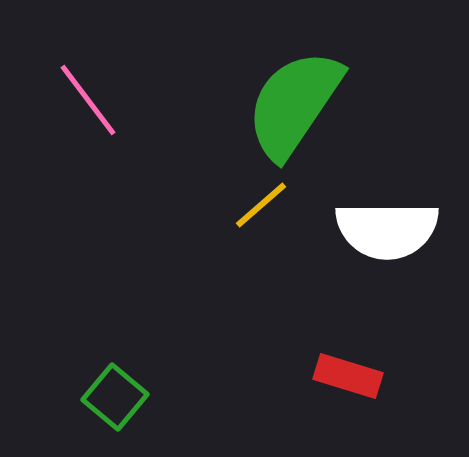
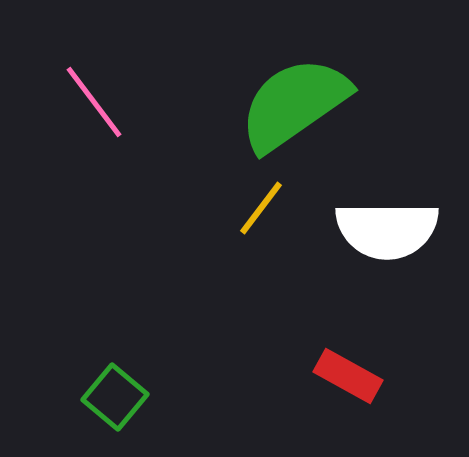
pink line: moved 6 px right, 2 px down
green semicircle: rotated 21 degrees clockwise
yellow line: moved 3 px down; rotated 12 degrees counterclockwise
red rectangle: rotated 12 degrees clockwise
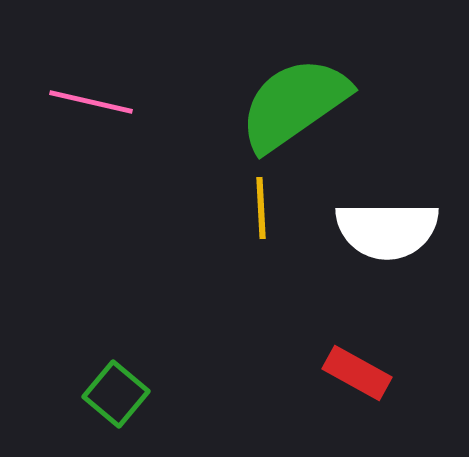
pink line: moved 3 px left; rotated 40 degrees counterclockwise
yellow line: rotated 40 degrees counterclockwise
red rectangle: moved 9 px right, 3 px up
green square: moved 1 px right, 3 px up
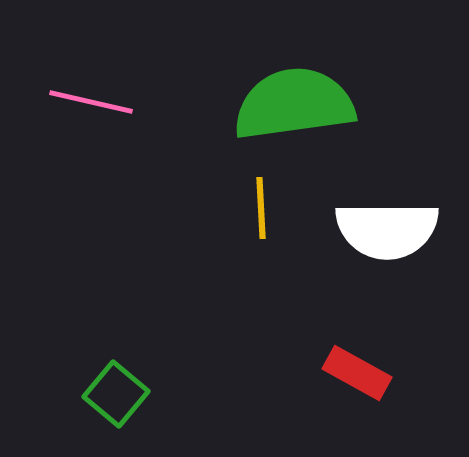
green semicircle: rotated 27 degrees clockwise
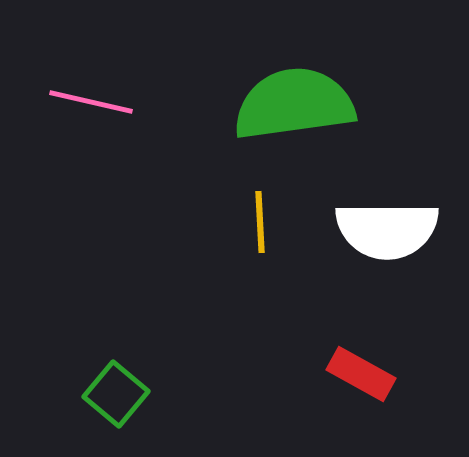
yellow line: moved 1 px left, 14 px down
red rectangle: moved 4 px right, 1 px down
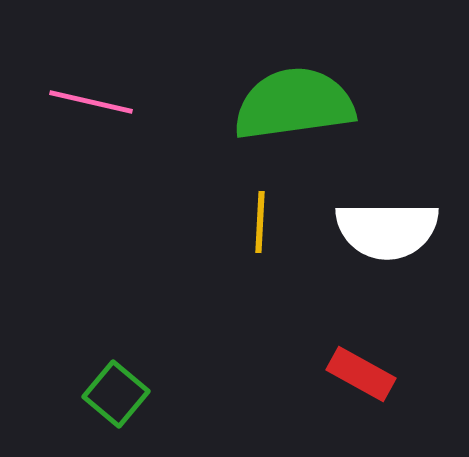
yellow line: rotated 6 degrees clockwise
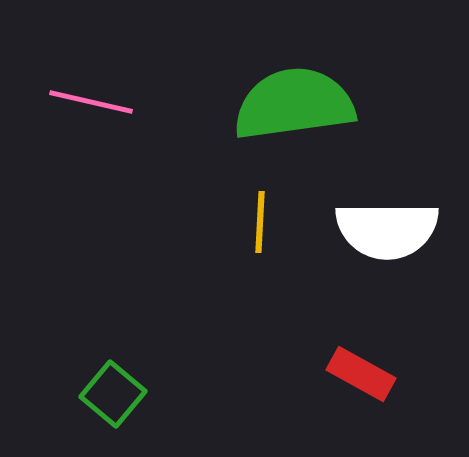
green square: moved 3 px left
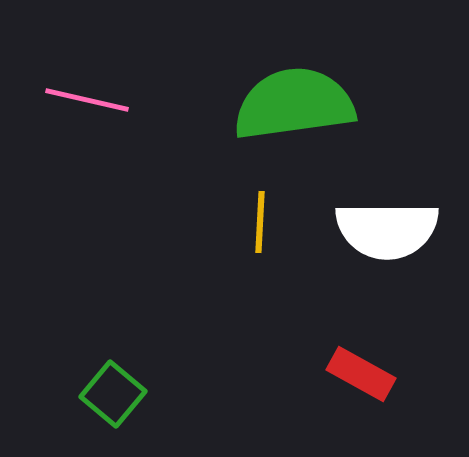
pink line: moved 4 px left, 2 px up
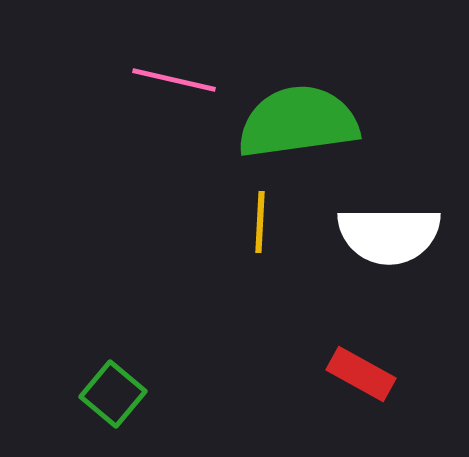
pink line: moved 87 px right, 20 px up
green semicircle: moved 4 px right, 18 px down
white semicircle: moved 2 px right, 5 px down
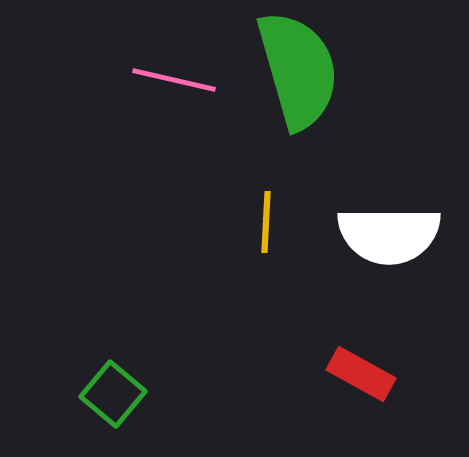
green semicircle: moved 52 px up; rotated 82 degrees clockwise
yellow line: moved 6 px right
